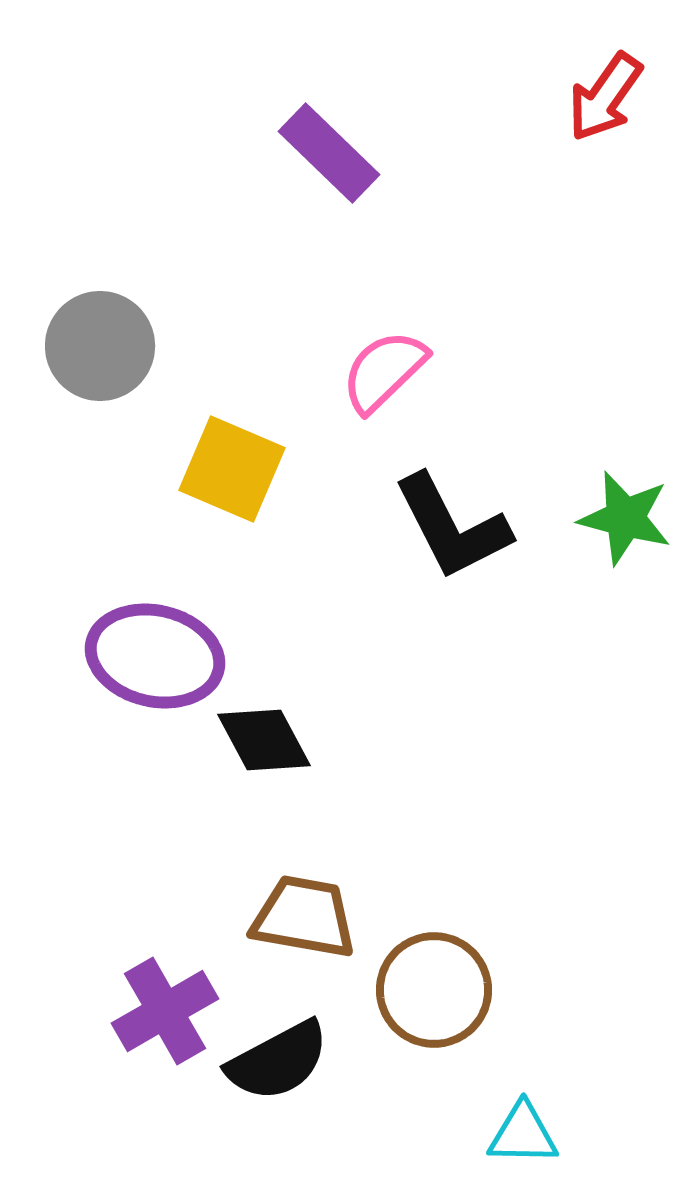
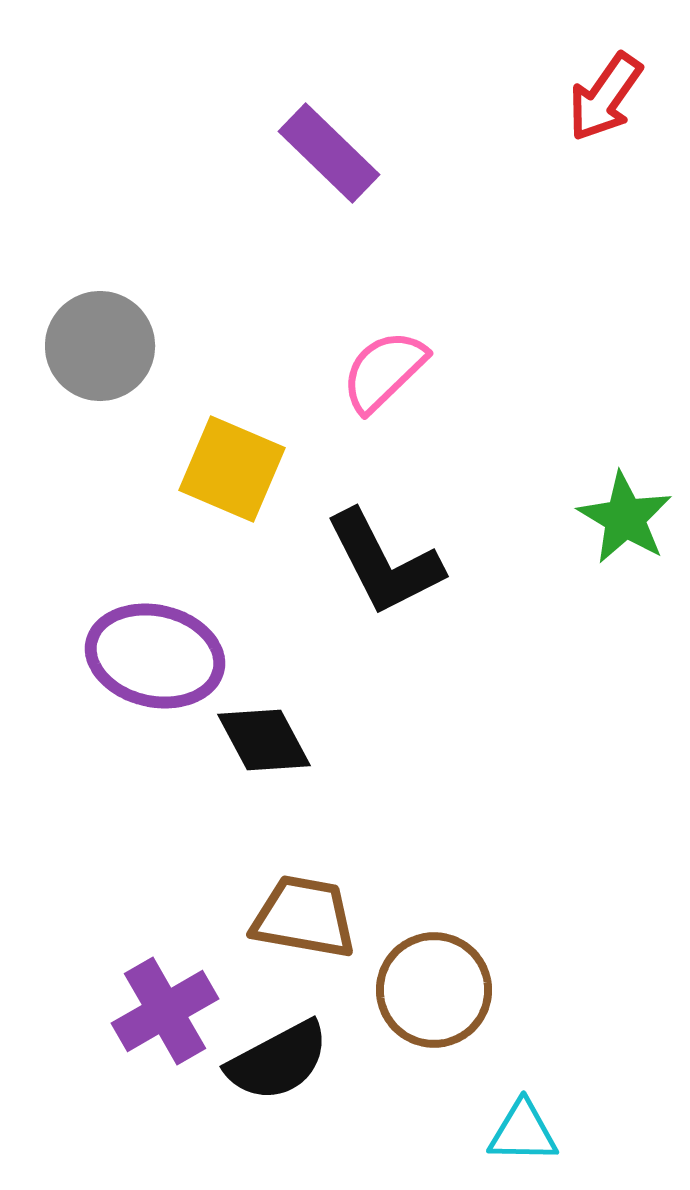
green star: rotated 16 degrees clockwise
black L-shape: moved 68 px left, 36 px down
cyan triangle: moved 2 px up
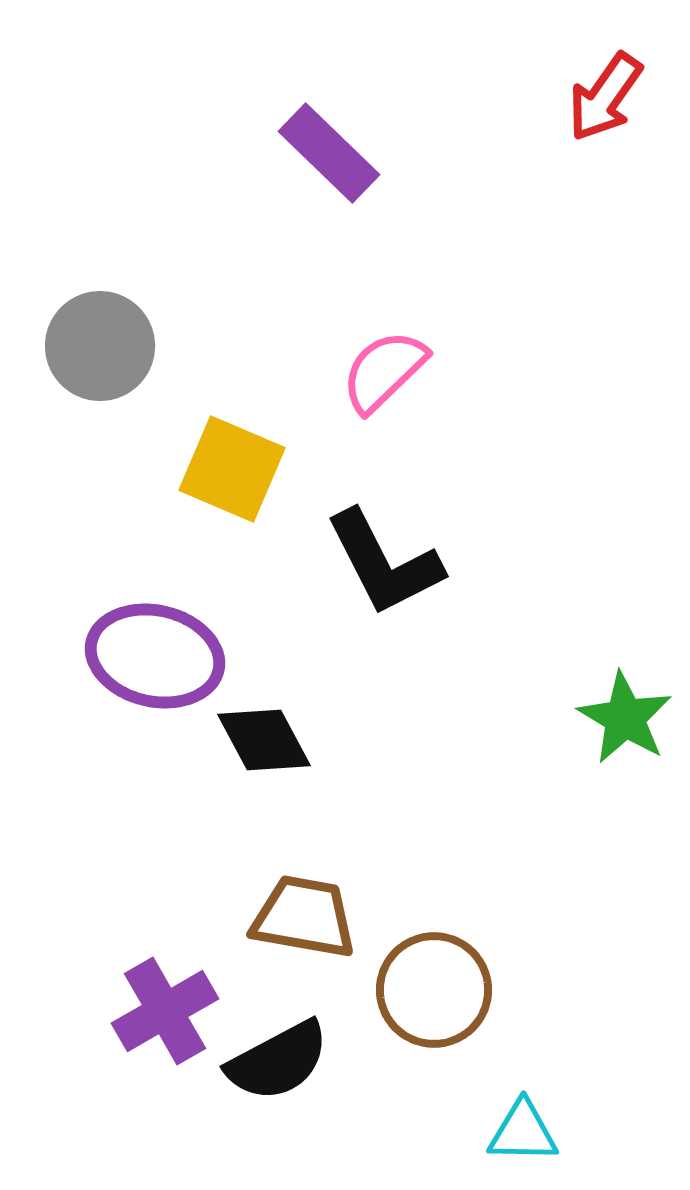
green star: moved 200 px down
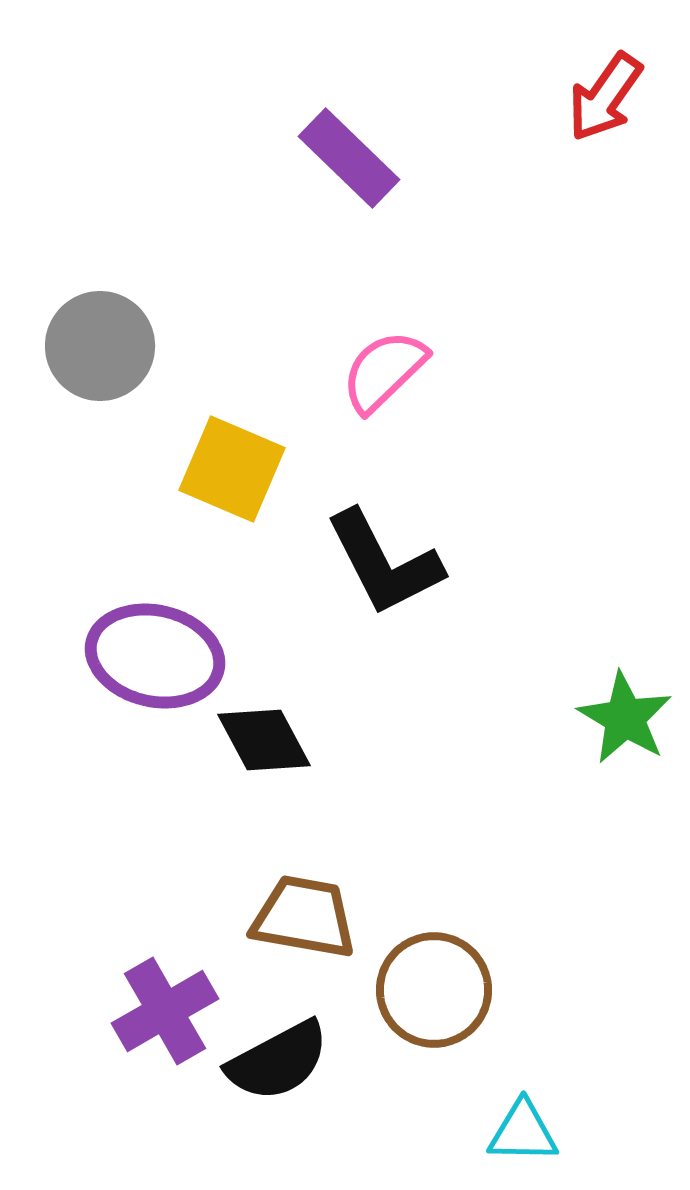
purple rectangle: moved 20 px right, 5 px down
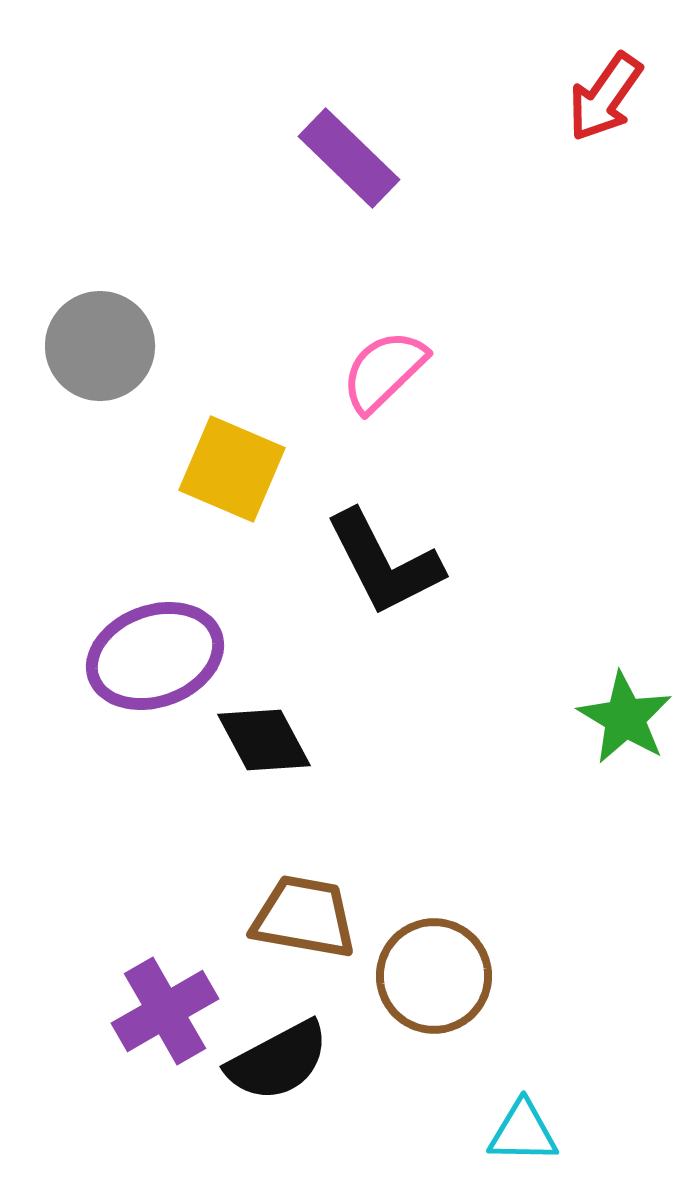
purple ellipse: rotated 33 degrees counterclockwise
brown circle: moved 14 px up
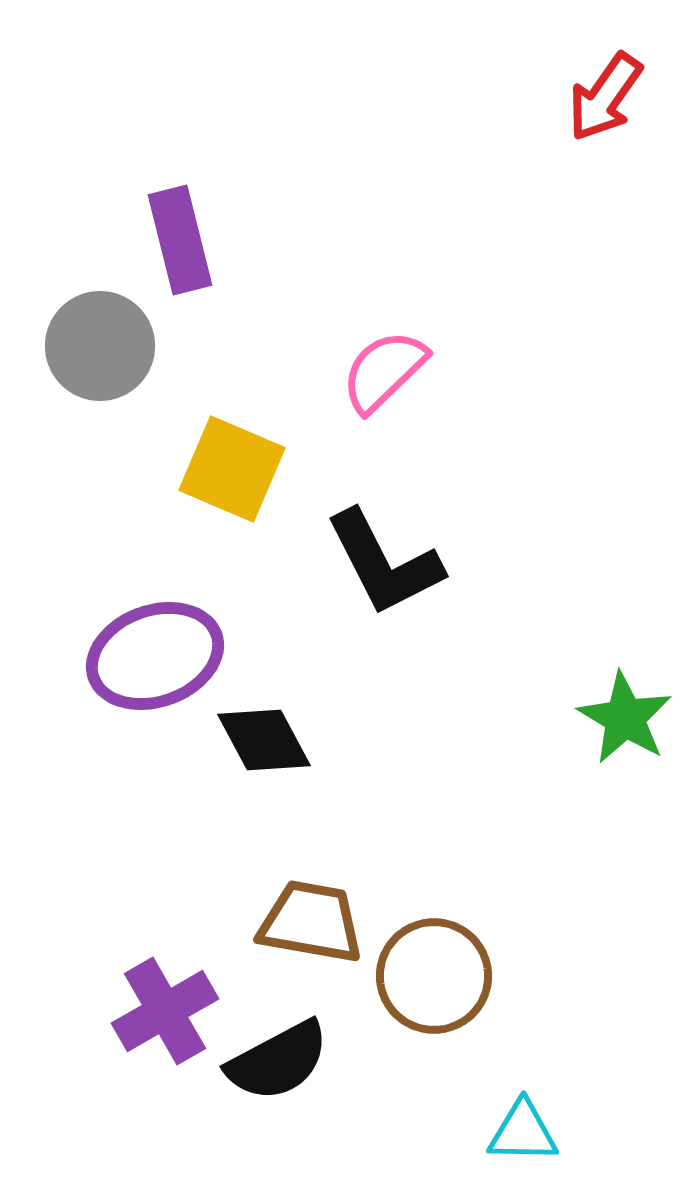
purple rectangle: moved 169 px left, 82 px down; rotated 32 degrees clockwise
brown trapezoid: moved 7 px right, 5 px down
